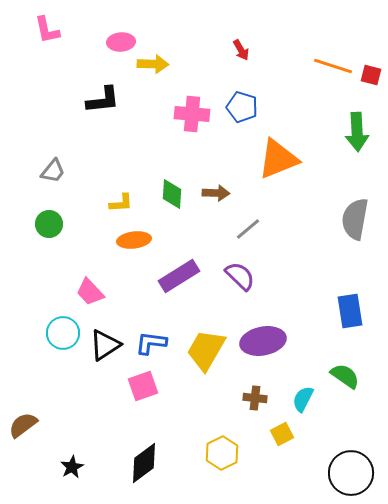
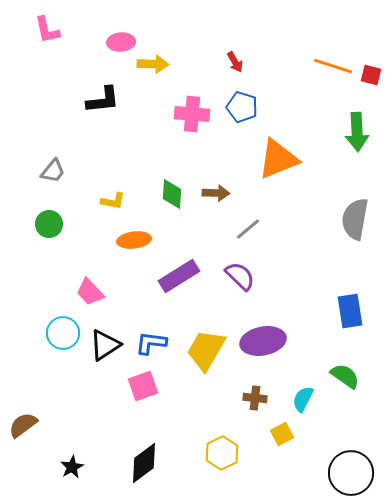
red arrow: moved 6 px left, 12 px down
yellow L-shape: moved 8 px left, 2 px up; rotated 15 degrees clockwise
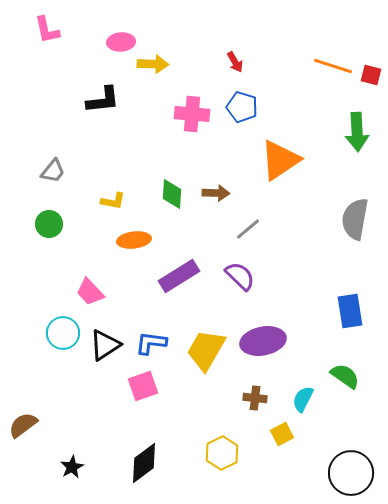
orange triangle: moved 2 px right, 1 px down; rotated 12 degrees counterclockwise
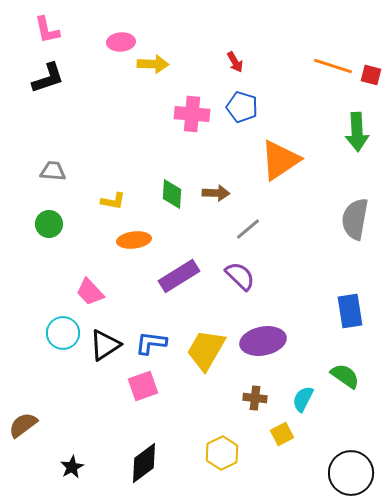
black L-shape: moved 55 px left, 22 px up; rotated 12 degrees counterclockwise
gray trapezoid: rotated 124 degrees counterclockwise
